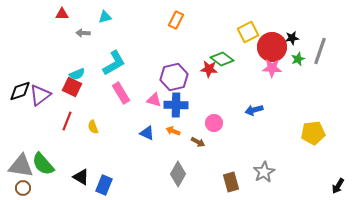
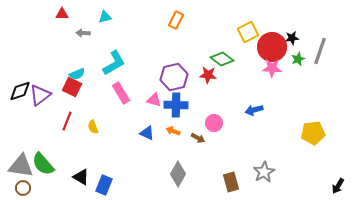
red star: moved 1 px left, 6 px down
brown arrow: moved 4 px up
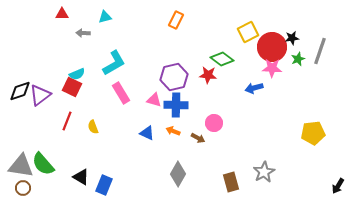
blue arrow: moved 22 px up
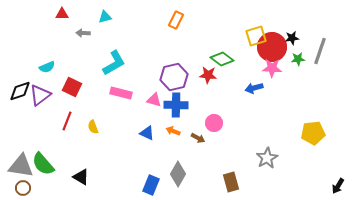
yellow square: moved 8 px right, 4 px down; rotated 10 degrees clockwise
green star: rotated 16 degrees clockwise
cyan semicircle: moved 30 px left, 7 px up
pink rectangle: rotated 45 degrees counterclockwise
gray star: moved 3 px right, 14 px up
blue rectangle: moved 47 px right
